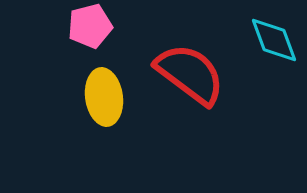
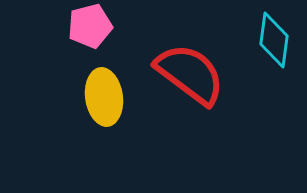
cyan diamond: rotated 28 degrees clockwise
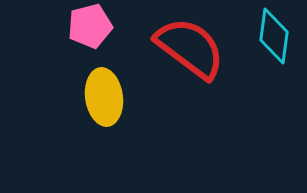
cyan diamond: moved 4 px up
red semicircle: moved 26 px up
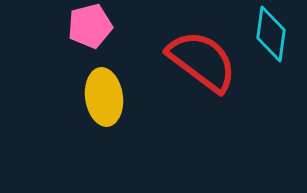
cyan diamond: moved 3 px left, 2 px up
red semicircle: moved 12 px right, 13 px down
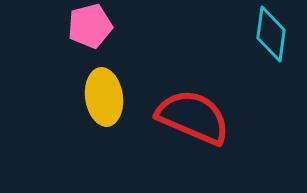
red semicircle: moved 9 px left, 56 px down; rotated 14 degrees counterclockwise
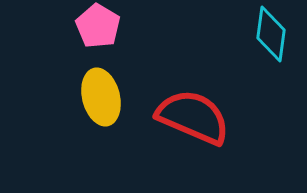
pink pentagon: moved 8 px right; rotated 27 degrees counterclockwise
yellow ellipse: moved 3 px left; rotated 6 degrees counterclockwise
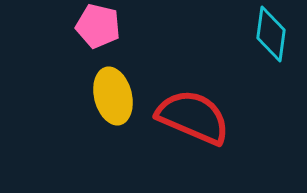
pink pentagon: rotated 18 degrees counterclockwise
yellow ellipse: moved 12 px right, 1 px up
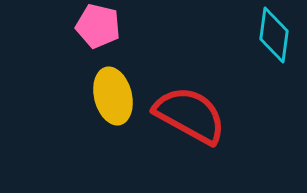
cyan diamond: moved 3 px right, 1 px down
red semicircle: moved 3 px left, 2 px up; rotated 6 degrees clockwise
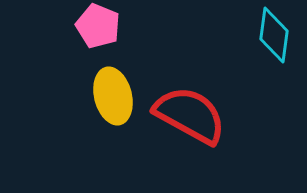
pink pentagon: rotated 9 degrees clockwise
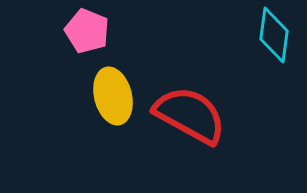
pink pentagon: moved 11 px left, 5 px down
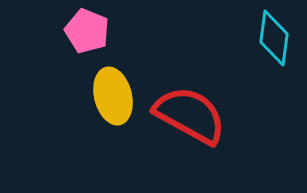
cyan diamond: moved 3 px down
